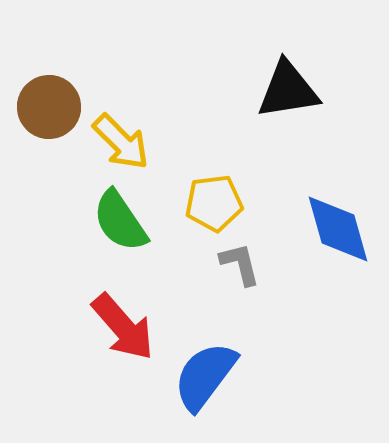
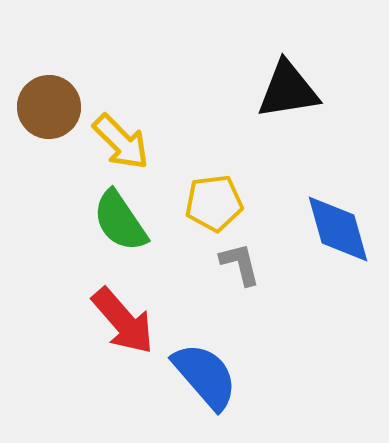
red arrow: moved 6 px up
blue semicircle: rotated 102 degrees clockwise
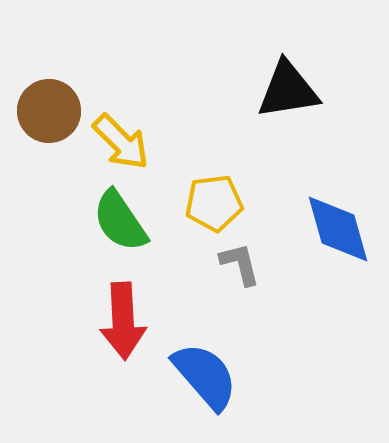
brown circle: moved 4 px down
red arrow: rotated 38 degrees clockwise
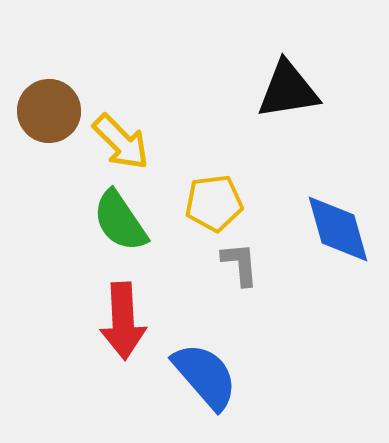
gray L-shape: rotated 9 degrees clockwise
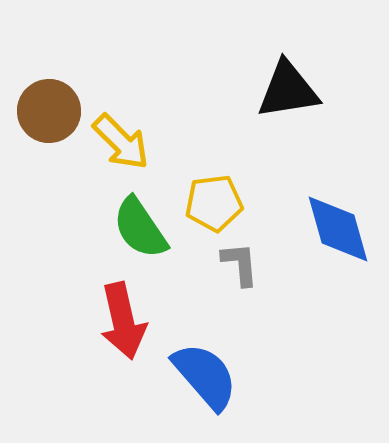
green semicircle: moved 20 px right, 7 px down
red arrow: rotated 10 degrees counterclockwise
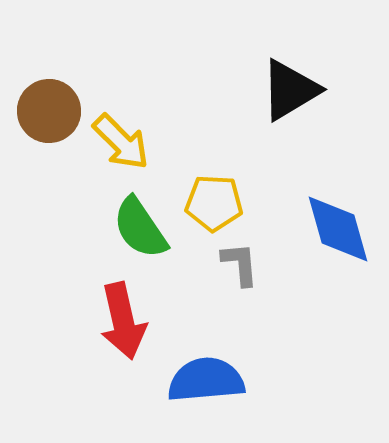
black triangle: moved 2 px right; rotated 22 degrees counterclockwise
yellow pentagon: rotated 10 degrees clockwise
blue semicircle: moved 1 px right, 4 px down; rotated 54 degrees counterclockwise
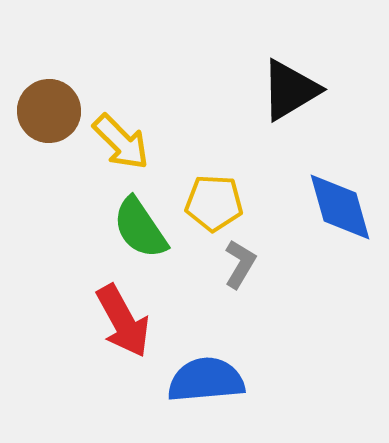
blue diamond: moved 2 px right, 22 px up
gray L-shape: rotated 36 degrees clockwise
red arrow: rotated 16 degrees counterclockwise
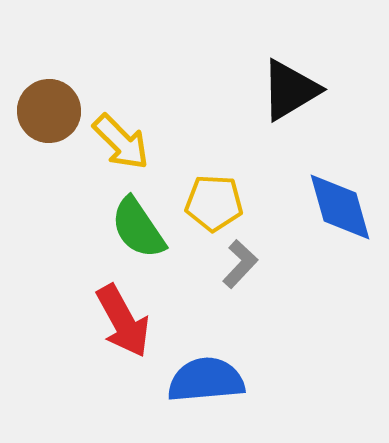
green semicircle: moved 2 px left
gray L-shape: rotated 12 degrees clockwise
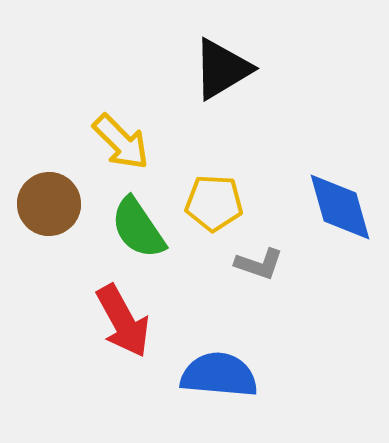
black triangle: moved 68 px left, 21 px up
brown circle: moved 93 px down
gray L-shape: moved 19 px right; rotated 66 degrees clockwise
blue semicircle: moved 13 px right, 5 px up; rotated 10 degrees clockwise
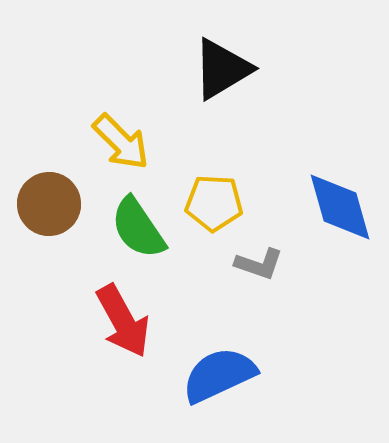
blue semicircle: rotated 30 degrees counterclockwise
